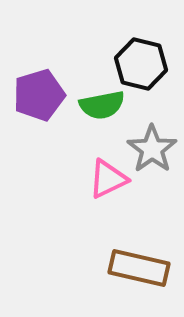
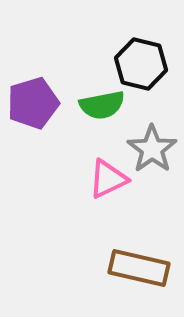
purple pentagon: moved 6 px left, 8 px down
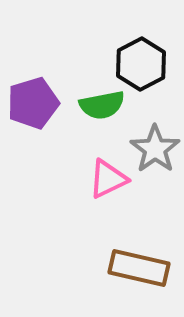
black hexagon: rotated 18 degrees clockwise
gray star: moved 3 px right
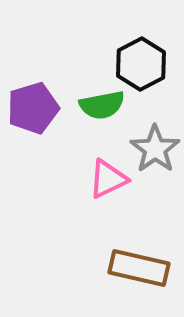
purple pentagon: moved 5 px down
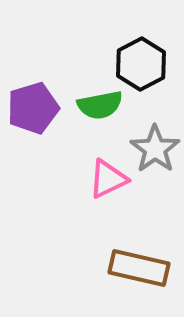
green semicircle: moved 2 px left
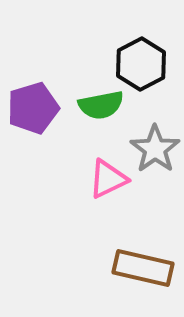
green semicircle: moved 1 px right
brown rectangle: moved 4 px right
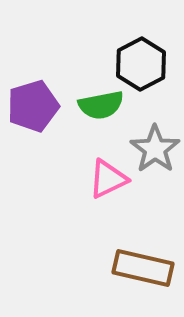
purple pentagon: moved 2 px up
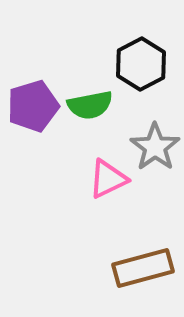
green semicircle: moved 11 px left
gray star: moved 2 px up
brown rectangle: rotated 28 degrees counterclockwise
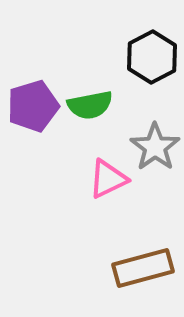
black hexagon: moved 11 px right, 7 px up
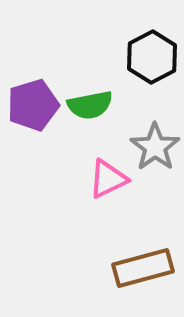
purple pentagon: moved 1 px up
